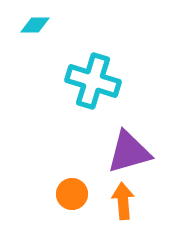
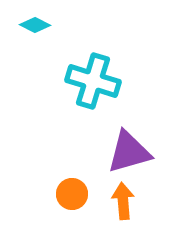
cyan diamond: rotated 28 degrees clockwise
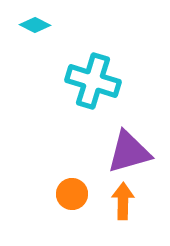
orange arrow: rotated 6 degrees clockwise
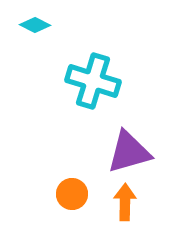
orange arrow: moved 2 px right, 1 px down
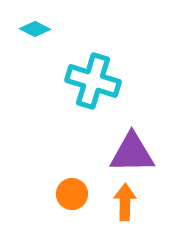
cyan diamond: moved 4 px down
purple triangle: moved 3 px right, 1 px down; rotated 15 degrees clockwise
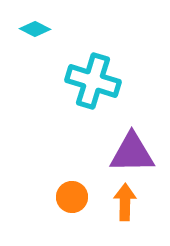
orange circle: moved 3 px down
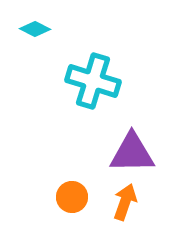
orange arrow: rotated 18 degrees clockwise
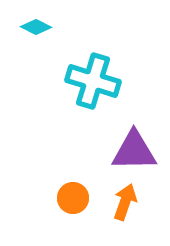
cyan diamond: moved 1 px right, 2 px up
purple triangle: moved 2 px right, 2 px up
orange circle: moved 1 px right, 1 px down
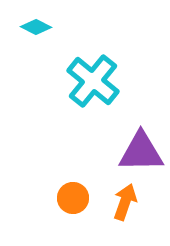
cyan cross: rotated 22 degrees clockwise
purple triangle: moved 7 px right, 1 px down
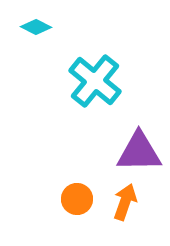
cyan cross: moved 2 px right
purple triangle: moved 2 px left
orange circle: moved 4 px right, 1 px down
